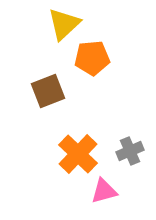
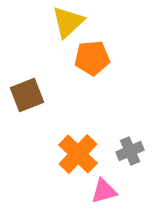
yellow triangle: moved 4 px right, 2 px up
brown square: moved 21 px left, 4 px down
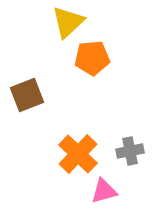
gray cross: rotated 12 degrees clockwise
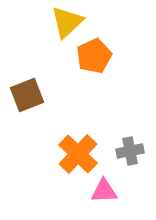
yellow triangle: moved 1 px left
orange pentagon: moved 2 px right, 2 px up; rotated 20 degrees counterclockwise
pink triangle: rotated 12 degrees clockwise
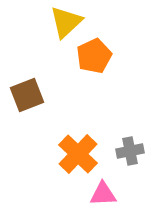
yellow triangle: moved 1 px left
pink triangle: moved 1 px left, 3 px down
